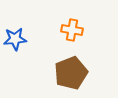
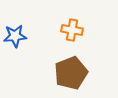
blue star: moved 3 px up
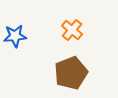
orange cross: rotated 30 degrees clockwise
